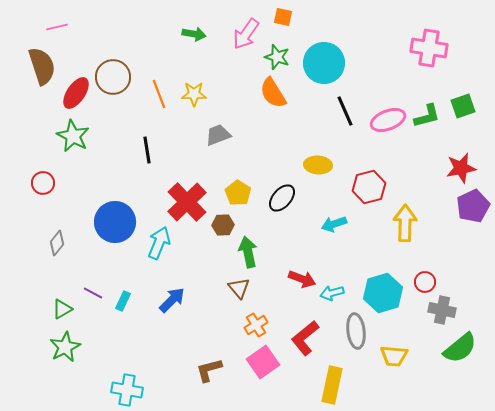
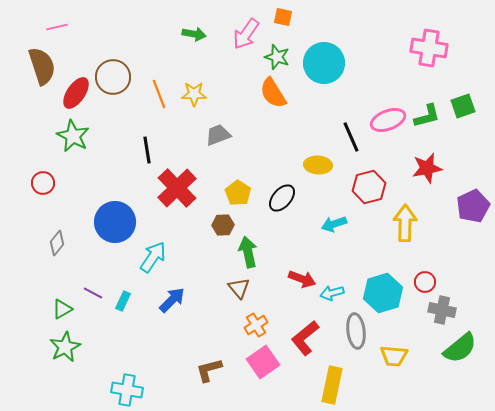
black line at (345, 111): moved 6 px right, 26 px down
red star at (461, 168): moved 34 px left
red cross at (187, 202): moved 10 px left, 14 px up
cyan arrow at (159, 243): moved 6 px left, 14 px down; rotated 12 degrees clockwise
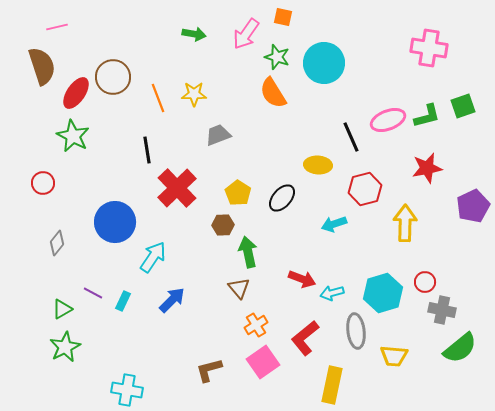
orange line at (159, 94): moved 1 px left, 4 px down
red hexagon at (369, 187): moved 4 px left, 2 px down
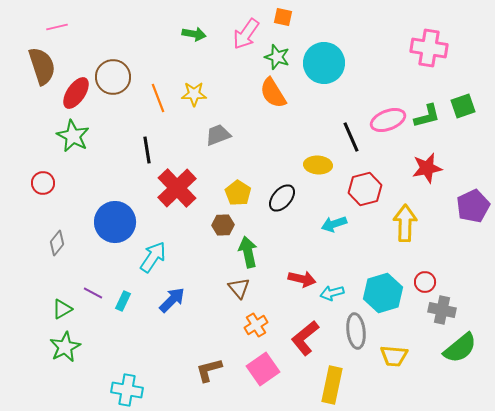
red arrow at (302, 279): rotated 8 degrees counterclockwise
pink square at (263, 362): moved 7 px down
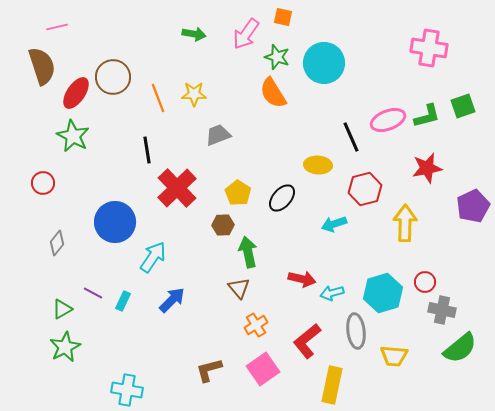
red L-shape at (305, 338): moved 2 px right, 3 px down
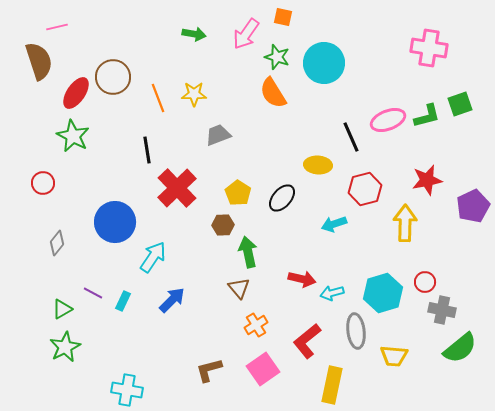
brown semicircle at (42, 66): moved 3 px left, 5 px up
green square at (463, 106): moved 3 px left, 2 px up
red star at (427, 168): moved 12 px down
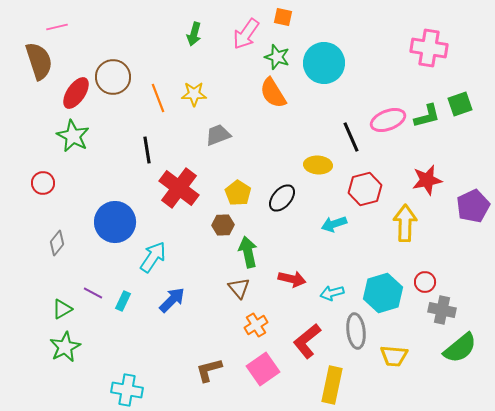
green arrow at (194, 34): rotated 95 degrees clockwise
red cross at (177, 188): moved 2 px right; rotated 9 degrees counterclockwise
red arrow at (302, 279): moved 10 px left
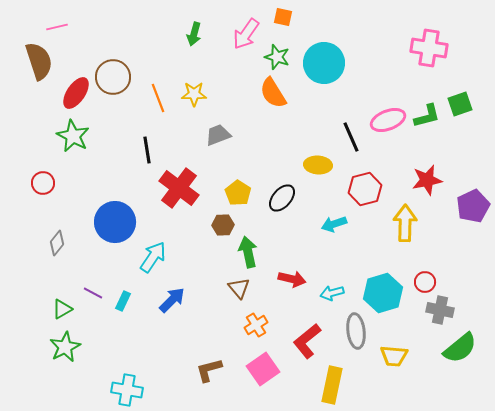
gray cross at (442, 310): moved 2 px left
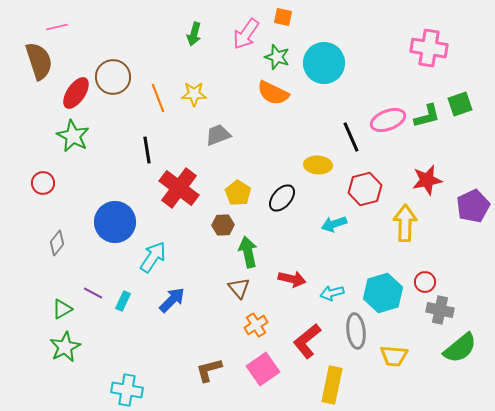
orange semicircle at (273, 93): rotated 32 degrees counterclockwise
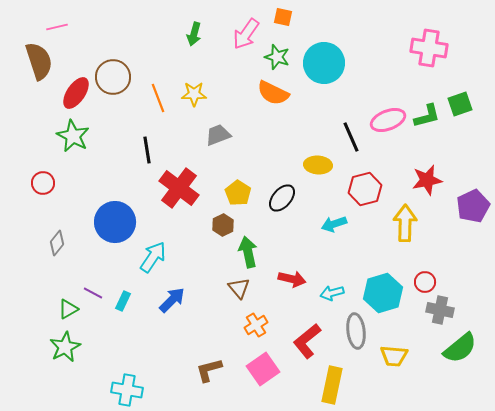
brown hexagon at (223, 225): rotated 25 degrees counterclockwise
green triangle at (62, 309): moved 6 px right
